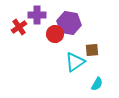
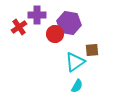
cyan semicircle: moved 20 px left, 2 px down
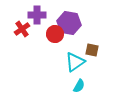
red cross: moved 3 px right, 2 px down
brown square: rotated 16 degrees clockwise
cyan semicircle: moved 2 px right
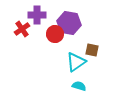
cyan triangle: moved 1 px right
cyan semicircle: rotated 104 degrees counterclockwise
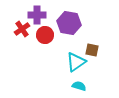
red circle: moved 10 px left, 1 px down
